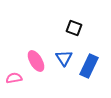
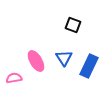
black square: moved 1 px left, 3 px up
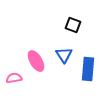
blue triangle: moved 3 px up
blue rectangle: moved 1 px left, 3 px down; rotated 20 degrees counterclockwise
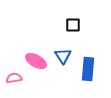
black square: rotated 21 degrees counterclockwise
blue triangle: moved 1 px left, 1 px down
pink ellipse: rotated 30 degrees counterclockwise
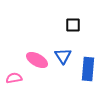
pink ellipse: moved 1 px right, 1 px up
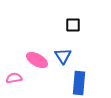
blue rectangle: moved 9 px left, 14 px down
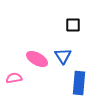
pink ellipse: moved 1 px up
